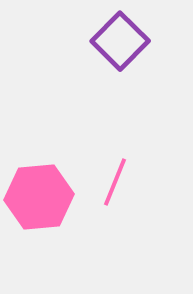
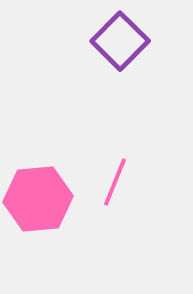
pink hexagon: moved 1 px left, 2 px down
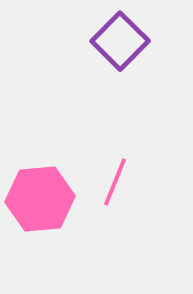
pink hexagon: moved 2 px right
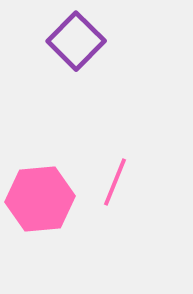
purple square: moved 44 px left
